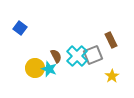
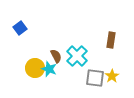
blue square: rotated 16 degrees clockwise
brown rectangle: rotated 35 degrees clockwise
gray square: moved 2 px right, 23 px down; rotated 30 degrees clockwise
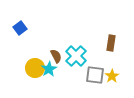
brown rectangle: moved 3 px down
cyan cross: moved 1 px left
cyan star: rotated 21 degrees clockwise
gray square: moved 3 px up
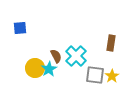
blue square: rotated 32 degrees clockwise
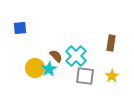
brown semicircle: rotated 16 degrees counterclockwise
gray square: moved 10 px left, 1 px down
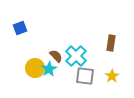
blue square: rotated 16 degrees counterclockwise
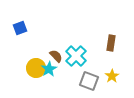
yellow circle: moved 1 px right
gray square: moved 4 px right, 5 px down; rotated 12 degrees clockwise
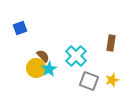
brown semicircle: moved 13 px left
yellow star: moved 4 px down; rotated 16 degrees clockwise
